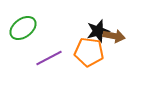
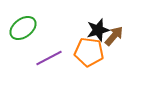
black star: moved 1 px up
brown arrow: rotated 60 degrees counterclockwise
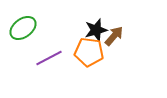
black star: moved 2 px left
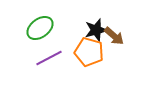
green ellipse: moved 17 px right
brown arrow: rotated 90 degrees clockwise
orange pentagon: rotated 8 degrees clockwise
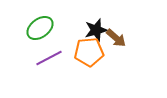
brown arrow: moved 2 px right, 2 px down
orange pentagon: rotated 20 degrees counterclockwise
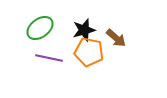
black star: moved 12 px left
orange pentagon: rotated 16 degrees clockwise
purple line: rotated 40 degrees clockwise
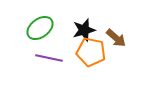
orange pentagon: moved 2 px right
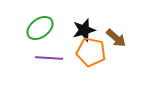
purple line: rotated 8 degrees counterclockwise
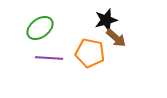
black star: moved 22 px right, 10 px up
orange pentagon: moved 1 px left, 1 px down
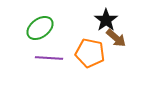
black star: rotated 20 degrees counterclockwise
